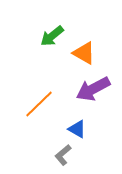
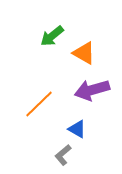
purple arrow: moved 1 px left, 1 px down; rotated 12 degrees clockwise
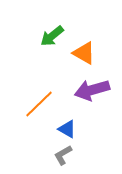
blue triangle: moved 10 px left
gray L-shape: rotated 10 degrees clockwise
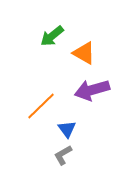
orange line: moved 2 px right, 2 px down
blue triangle: rotated 24 degrees clockwise
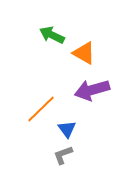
green arrow: moved 1 px up; rotated 65 degrees clockwise
orange line: moved 3 px down
gray L-shape: rotated 10 degrees clockwise
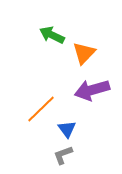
orange triangle: rotated 45 degrees clockwise
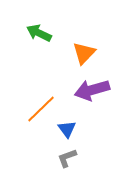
green arrow: moved 13 px left, 2 px up
gray L-shape: moved 4 px right, 3 px down
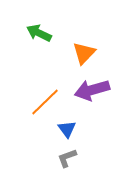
orange line: moved 4 px right, 7 px up
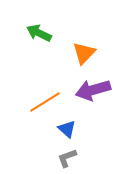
purple arrow: moved 1 px right
orange line: rotated 12 degrees clockwise
blue triangle: rotated 12 degrees counterclockwise
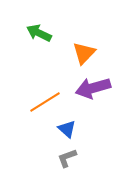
purple arrow: moved 2 px up
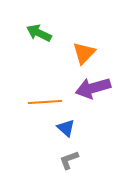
orange line: rotated 28 degrees clockwise
blue triangle: moved 1 px left, 1 px up
gray L-shape: moved 2 px right, 2 px down
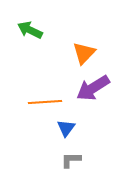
green arrow: moved 9 px left, 3 px up
purple arrow: rotated 16 degrees counterclockwise
blue triangle: rotated 24 degrees clockwise
gray L-shape: moved 2 px right; rotated 20 degrees clockwise
